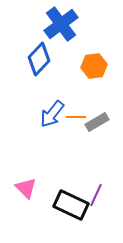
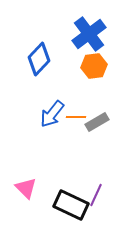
blue cross: moved 28 px right, 10 px down
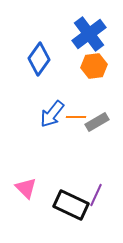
blue diamond: rotated 8 degrees counterclockwise
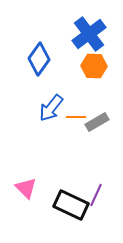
orange hexagon: rotated 10 degrees clockwise
blue arrow: moved 1 px left, 6 px up
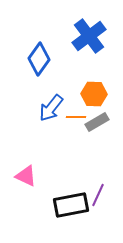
blue cross: moved 2 px down
orange hexagon: moved 28 px down
pink triangle: moved 12 px up; rotated 20 degrees counterclockwise
purple line: moved 2 px right
black rectangle: rotated 36 degrees counterclockwise
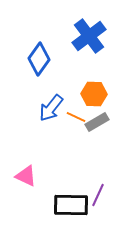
orange line: rotated 24 degrees clockwise
black rectangle: rotated 12 degrees clockwise
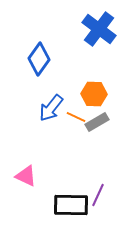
blue cross: moved 10 px right, 7 px up; rotated 16 degrees counterclockwise
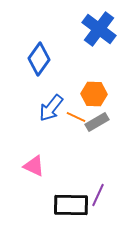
pink triangle: moved 8 px right, 10 px up
